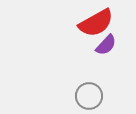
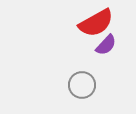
gray circle: moved 7 px left, 11 px up
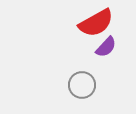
purple semicircle: moved 2 px down
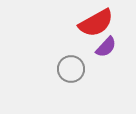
gray circle: moved 11 px left, 16 px up
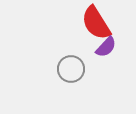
red semicircle: rotated 87 degrees clockwise
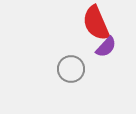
red semicircle: rotated 9 degrees clockwise
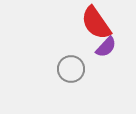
red semicircle: rotated 12 degrees counterclockwise
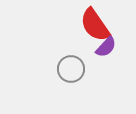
red semicircle: moved 1 px left, 2 px down
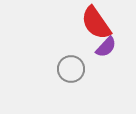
red semicircle: moved 1 px right, 2 px up
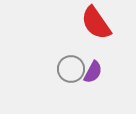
purple semicircle: moved 13 px left, 25 px down; rotated 15 degrees counterclockwise
